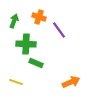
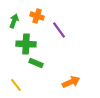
orange cross: moved 2 px left, 1 px up
yellow line: moved 3 px down; rotated 32 degrees clockwise
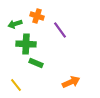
green arrow: moved 1 px right, 3 px down; rotated 128 degrees counterclockwise
purple line: moved 1 px right
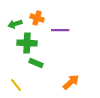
orange cross: moved 2 px down
purple line: rotated 54 degrees counterclockwise
green cross: moved 1 px right, 1 px up
orange arrow: rotated 18 degrees counterclockwise
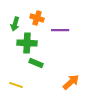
green arrow: rotated 56 degrees counterclockwise
yellow line: rotated 32 degrees counterclockwise
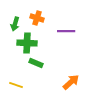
purple line: moved 6 px right, 1 px down
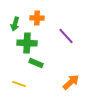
orange cross: rotated 16 degrees counterclockwise
purple line: moved 5 px down; rotated 48 degrees clockwise
yellow line: moved 3 px right, 1 px up
